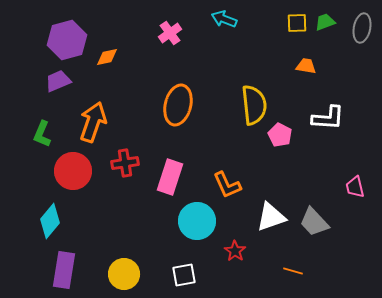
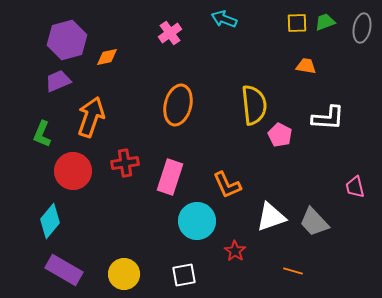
orange arrow: moved 2 px left, 5 px up
purple rectangle: rotated 69 degrees counterclockwise
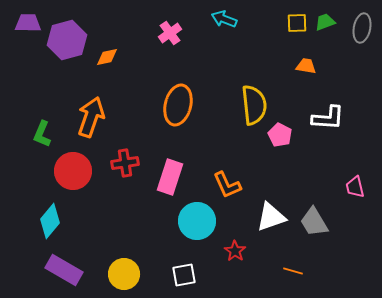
purple trapezoid: moved 30 px left, 58 px up; rotated 24 degrees clockwise
gray trapezoid: rotated 12 degrees clockwise
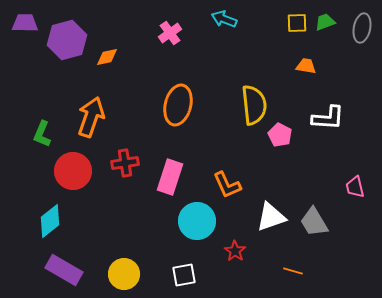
purple trapezoid: moved 3 px left
cyan diamond: rotated 12 degrees clockwise
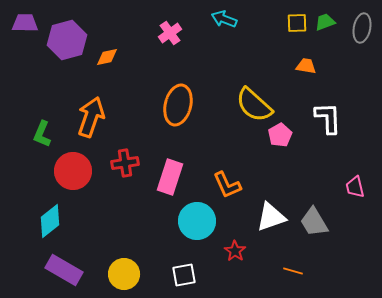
yellow semicircle: rotated 138 degrees clockwise
white L-shape: rotated 96 degrees counterclockwise
pink pentagon: rotated 15 degrees clockwise
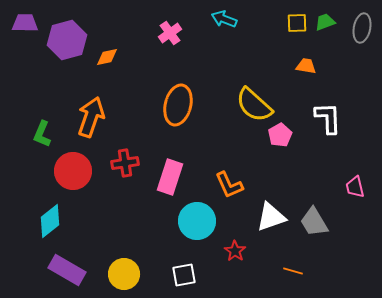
orange L-shape: moved 2 px right
purple rectangle: moved 3 px right
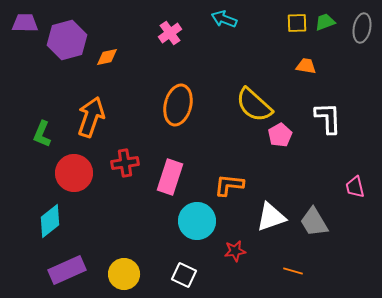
red circle: moved 1 px right, 2 px down
orange L-shape: rotated 120 degrees clockwise
red star: rotated 30 degrees clockwise
purple rectangle: rotated 54 degrees counterclockwise
white square: rotated 35 degrees clockwise
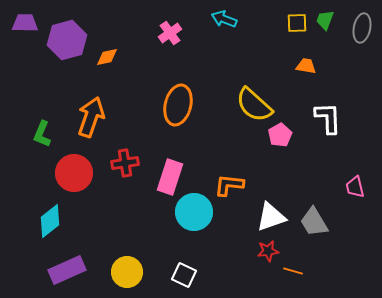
green trapezoid: moved 2 px up; rotated 50 degrees counterclockwise
cyan circle: moved 3 px left, 9 px up
red star: moved 33 px right
yellow circle: moved 3 px right, 2 px up
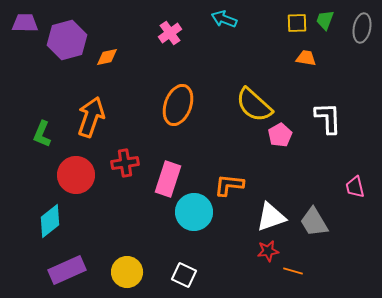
orange trapezoid: moved 8 px up
orange ellipse: rotated 6 degrees clockwise
red circle: moved 2 px right, 2 px down
pink rectangle: moved 2 px left, 2 px down
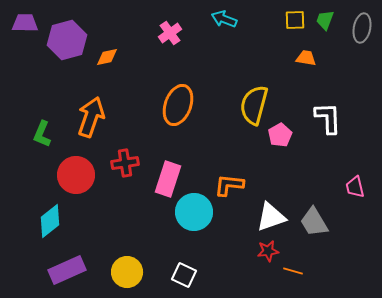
yellow square: moved 2 px left, 3 px up
yellow semicircle: rotated 63 degrees clockwise
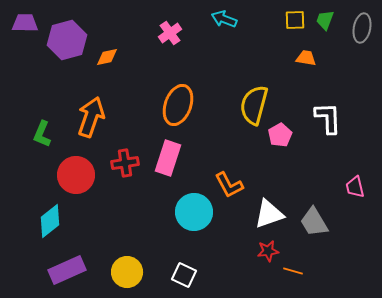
pink rectangle: moved 21 px up
orange L-shape: rotated 124 degrees counterclockwise
white triangle: moved 2 px left, 3 px up
